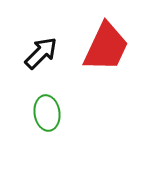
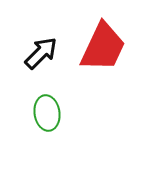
red trapezoid: moved 3 px left
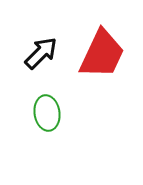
red trapezoid: moved 1 px left, 7 px down
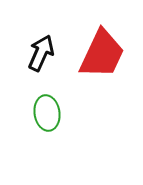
black arrow: rotated 21 degrees counterclockwise
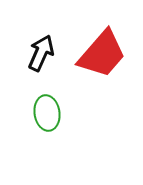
red trapezoid: rotated 16 degrees clockwise
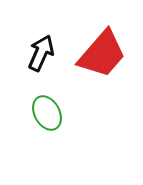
green ellipse: rotated 20 degrees counterclockwise
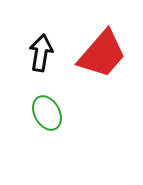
black arrow: rotated 15 degrees counterclockwise
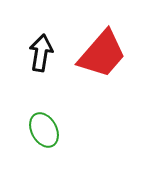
green ellipse: moved 3 px left, 17 px down
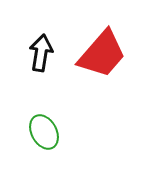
green ellipse: moved 2 px down
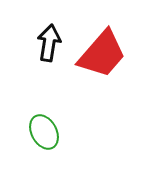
black arrow: moved 8 px right, 10 px up
